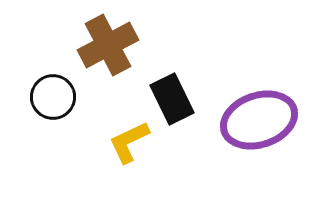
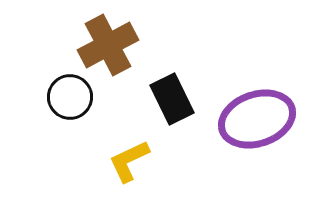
black circle: moved 17 px right
purple ellipse: moved 2 px left, 1 px up
yellow L-shape: moved 19 px down
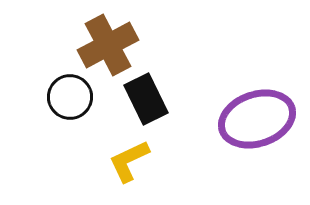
black rectangle: moved 26 px left
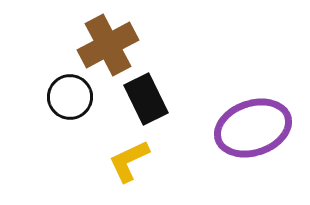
purple ellipse: moved 4 px left, 9 px down
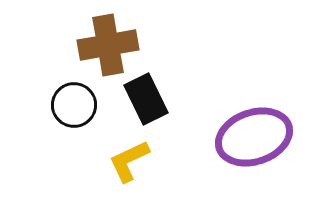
brown cross: rotated 18 degrees clockwise
black circle: moved 4 px right, 8 px down
purple ellipse: moved 1 px right, 9 px down
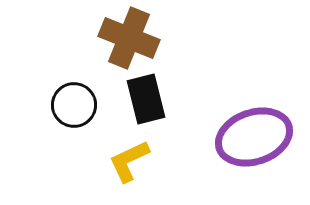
brown cross: moved 21 px right, 7 px up; rotated 32 degrees clockwise
black rectangle: rotated 12 degrees clockwise
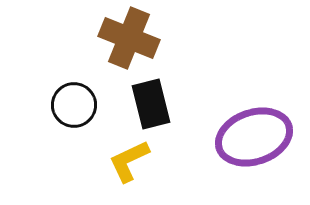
black rectangle: moved 5 px right, 5 px down
